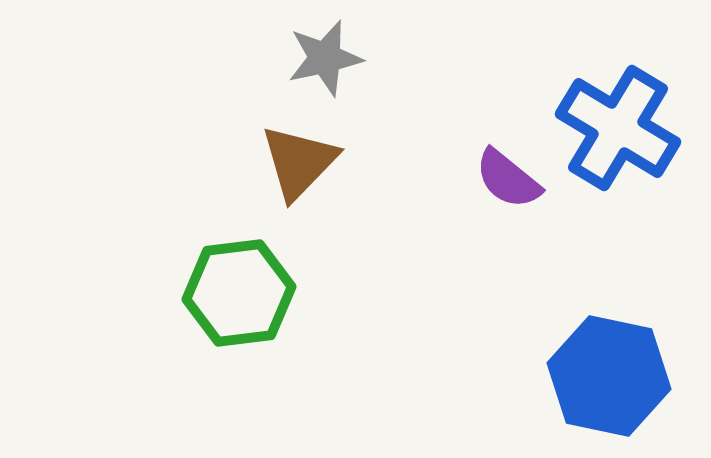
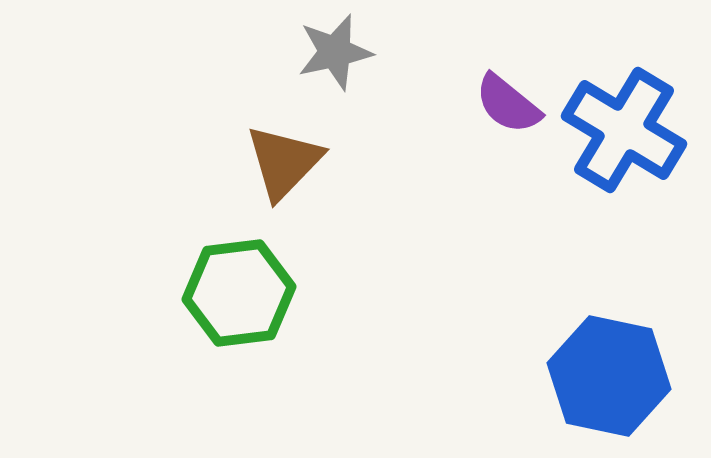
gray star: moved 10 px right, 6 px up
blue cross: moved 6 px right, 2 px down
brown triangle: moved 15 px left
purple semicircle: moved 75 px up
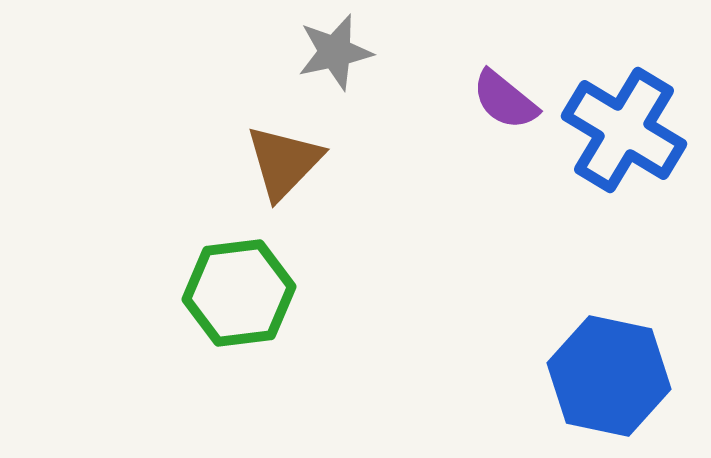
purple semicircle: moved 3 px left, 4 px up
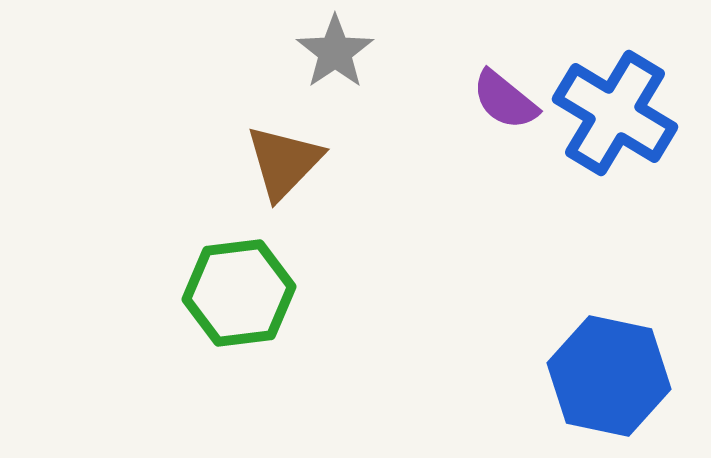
gray star: rotated 22 degrees counterclockwise
blue cross: moved 9 px left, 17 px up
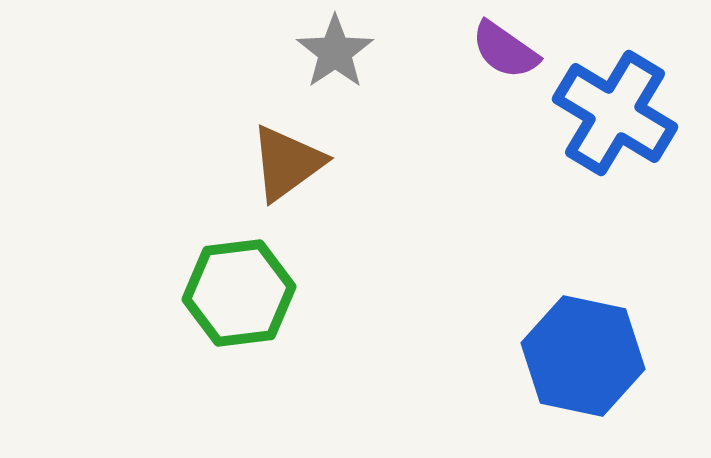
purple semicircle: moved 50 px up; rotated 4 degrees counterclockwise
brown triangle: moved 3 px right, 1 px down; rotated 10 degrees clockwise
blue hexagon: moved 26 px left, 20 px up
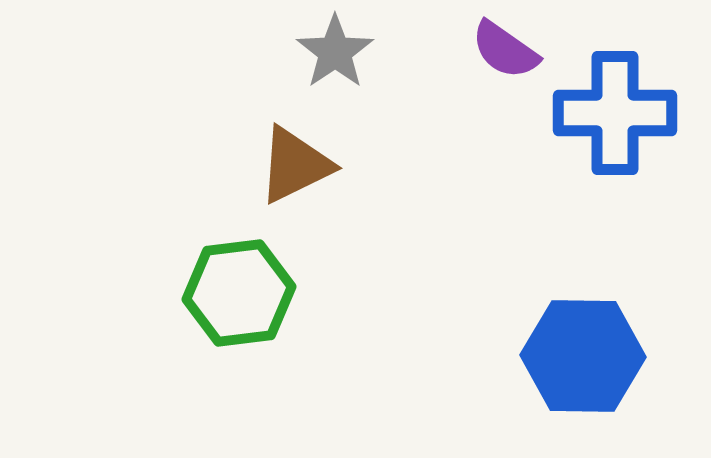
blue cross: rotated 31 degrees counterclockwise
brown triangle: moved 8 px right, 2 px down; rotated 10 degrees clockwise
blue hexagon: rotated 11 degrees counterclockwise
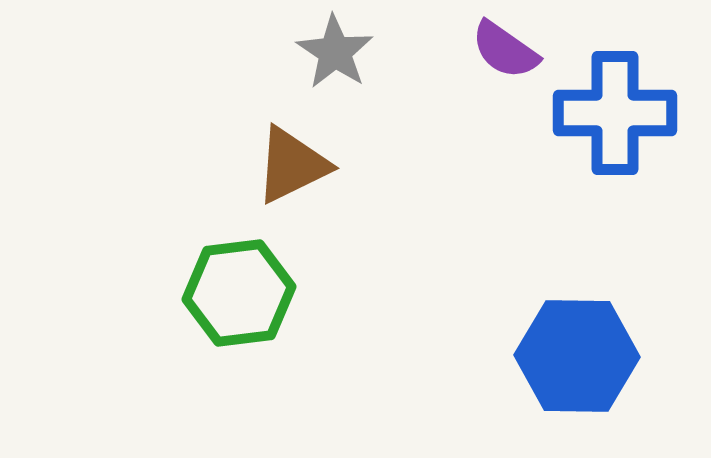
gray star: rotated 4 degrees counterclockwise
brown triangle: moved 3 px left
blue hexagon: moved 6 px left
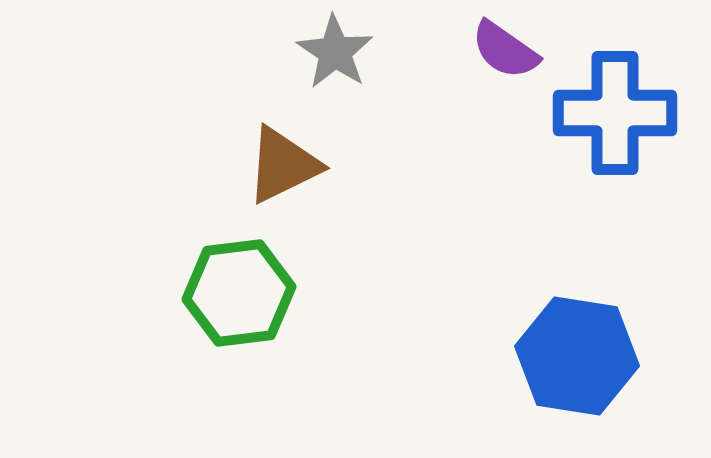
brown triangle: moved 9 px left
blue hexagon: rotated 8 degrees clockwise
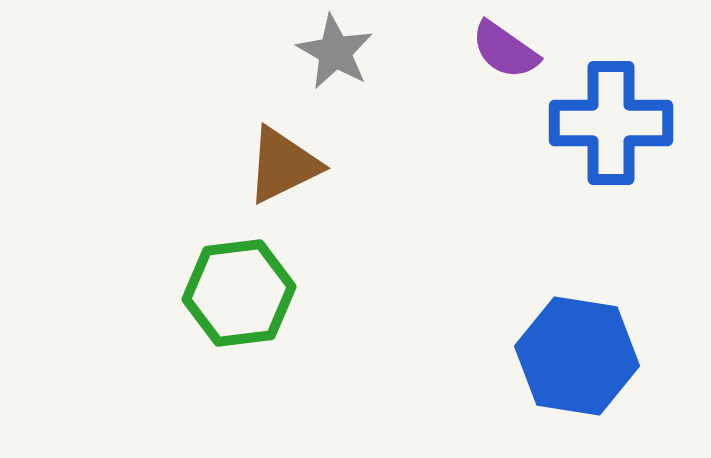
gray star: rotated 4 degrees counterclockwise
blue cross: moved 4 px left, 10 px down
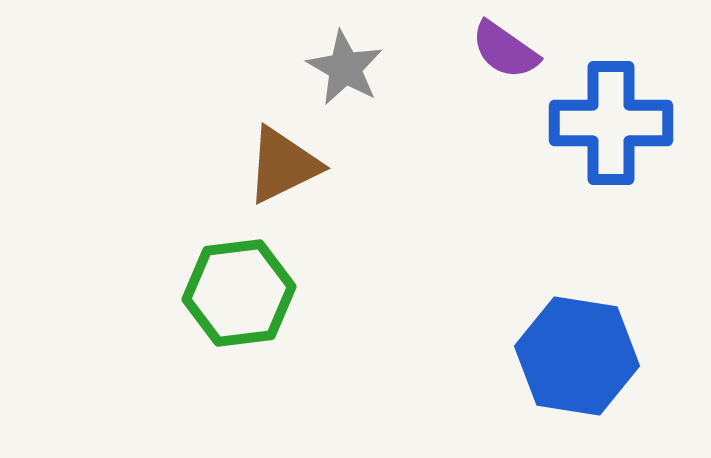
gray star: moved 10 px right, 16 px down
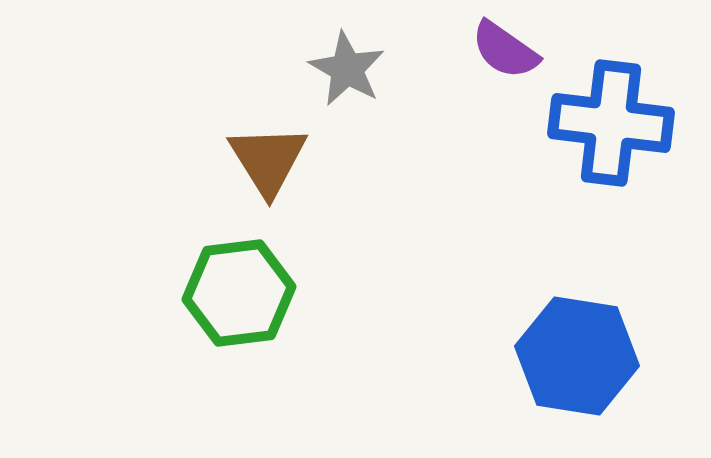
gray star: moved 2 px right, 1 px down
blue cross: rotated 7 degrees clockwise
brown triangle: moved 15 px left, 5 px up; rotated 36 degrees counterclockwise
